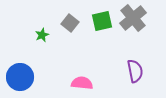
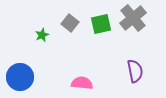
green square: moved 1 px left, 3 px down
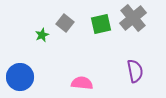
gray square: moved 5 px left
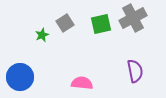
gray cross: rotated 12 degrees clockwise
gray square: rotated 18 degrees clockwise
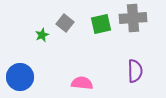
gray cross: rotated 24 degrees clockwise
gray square: rotated 18 degrees counterclockwise
purple semicircle: rotated 10 degrees clockwise
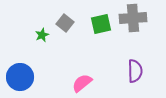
pink semicircle: rotated 45 degrees counterclockwise
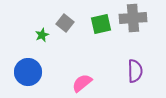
blue circle: moved 8 px right, 5 px up
